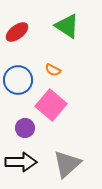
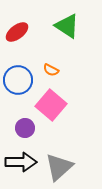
orange semicircle: moved 2 px left
gray triangle: moved 8 px left, 3 px down
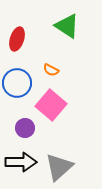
red ellipse: moved 7 px down; rotated 35 degrees counterclockwise
blue circle: moved 1 px left, 3 px down
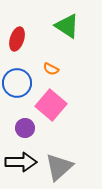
orange semicircle: moved 1 px up
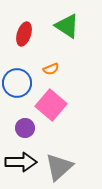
red ellipse: moved 7 px right, 5 px up
orange semicircle: rotated 49 degrees counterclockwise
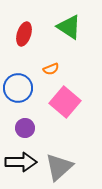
green triangle: moved 2 px right, 1 px down
blue circle: moved 1 px right, 5 px down
pink square: moved 14 px right, 3 px up
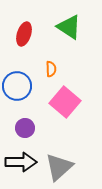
orange semicircle: rotated 70 degrees counterclockwise
blue circle: moved 1 px left, 2 px up
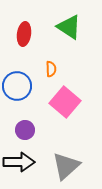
red ellipse: rotated 10 degrees counterclockwise
purple circle: moved 2 px down
black arrow: moved 2 px left
gray triangle: moved 7 px right, 1 px up
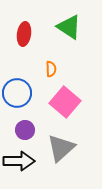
blue circle: moved 7 px down
black arrow: moved 1 px up
gray triangle: moved 5 px left, 18 px up
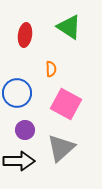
red ellipse: moved 1 px right, 1 px down
pink square: moved 1 px right, 2 px down; rotated 12 degrees counterclockwise
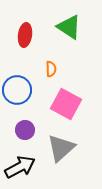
blue circle: moved 3 px up
black arrow: moved 1 px right, 6 px down; rotated 28 degrees counterclockwise
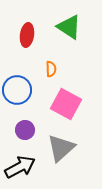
red ellipse: moved 2 px right
